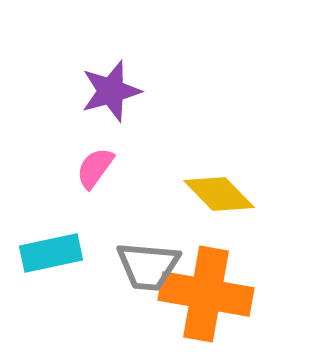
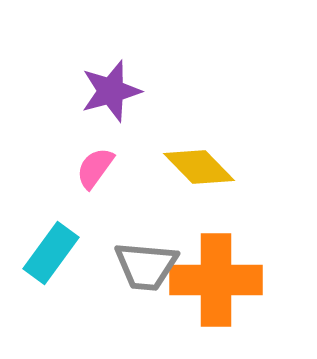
yellow diamond: moved 20 px left, 27 px up
cyan rectangle: rotated 42 degrees counterclockwise
gray trapezoid: moved 2 px left
orange cross: moved 10 px right, 14 px up; rotated 10 degrees counterclockwise
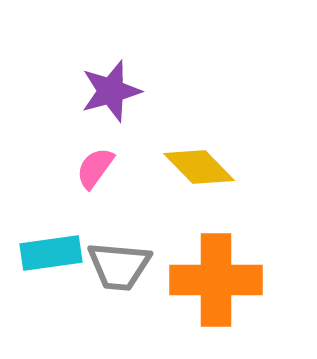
cyan rectangle: rotated 46 degrees clockwise
gray trapezoid: moved 27 px left
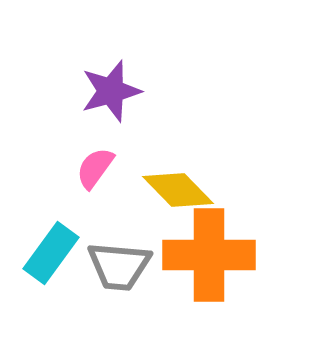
yellow diamond: moved 21 px left, 23 px down
cyan rectangle: rotated 46 degrees counterclockwise
orange cross: moved 7 px left, 25 px up
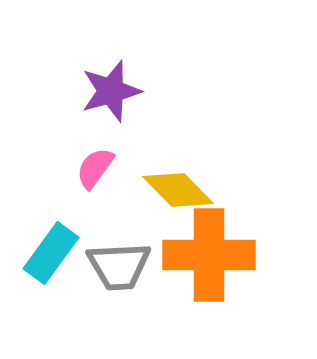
gray trapezoid: rotated 8 degrees counterclockwise
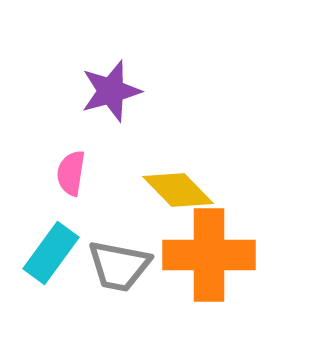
pink semicircle: moved 24 px left, 5 px down; rotated 27 degrees counterclockwise
gray trapezoid: rotated 14 degrees clockwise
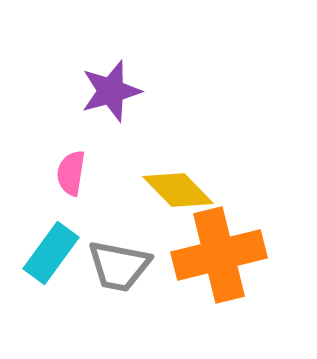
orange cross: moved 10 px right; rotated 14 degrees counterclockwise
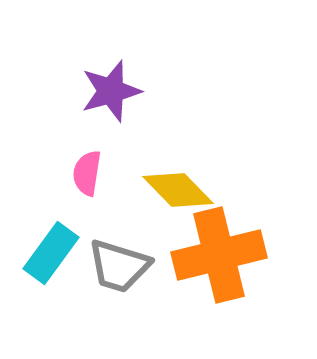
pink semicircle: moved 16 px right
gray trapezoid: rotated 6 degrees clockwise
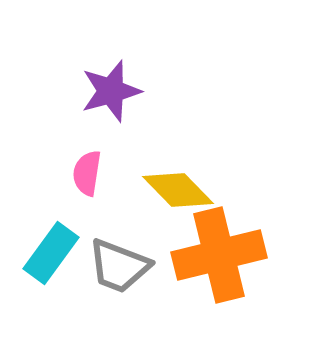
gray trapezoid: rotated 4 degrees clockwise
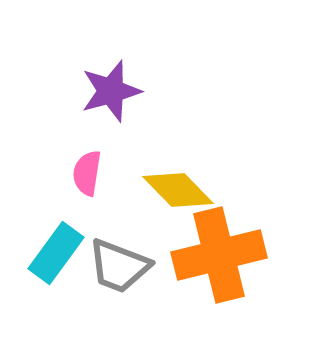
cyan rectangle: moved 5 px right
